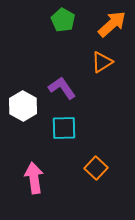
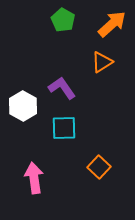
orange square: moved 3 px right, 1 px up
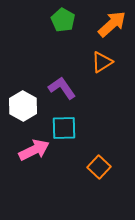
pink arrow: moved 28 px up; rotated 72 degrees clockwise
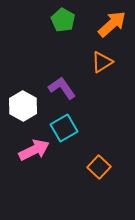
cyan square: rotated 28 degrees counterclockwise
